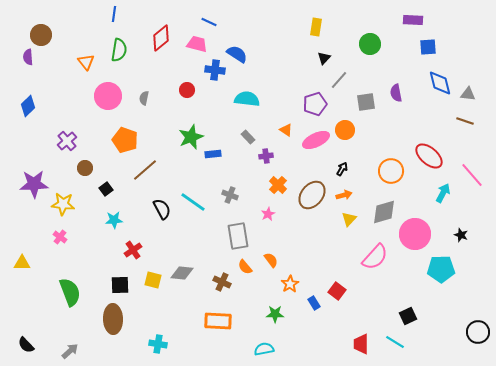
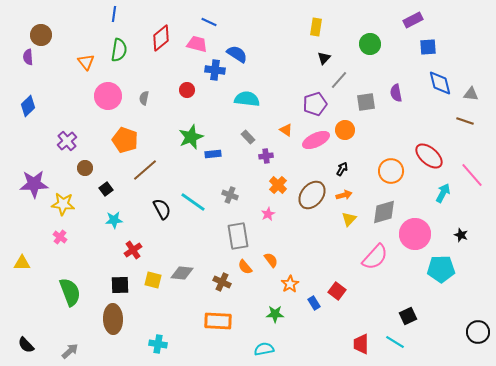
purple rectangle at (413, 20): rotated 30 degrees counterclockwise
gray triangle at (468, 94): moved 3 px right
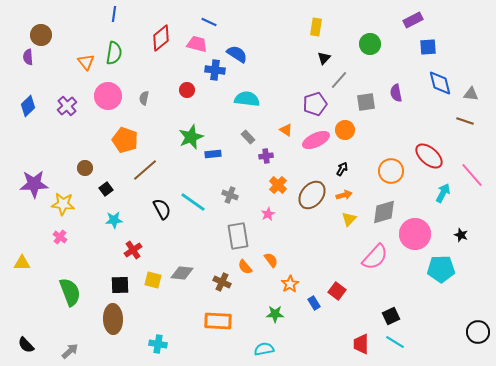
green semicircle at (119, 50): moved 5 px left, 3 px down
purple cross at (67, 141): moved 35 px up
black square at (408, 316): moved 17 px left
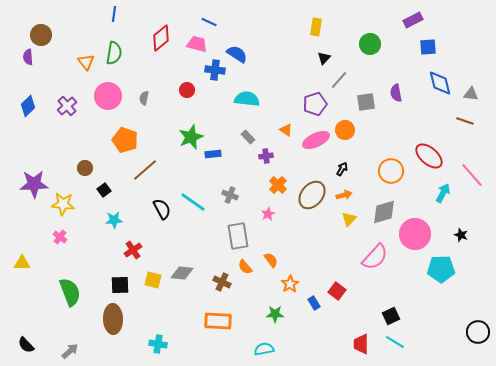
black square at (106, 189): moved 2 px left, 1 px down
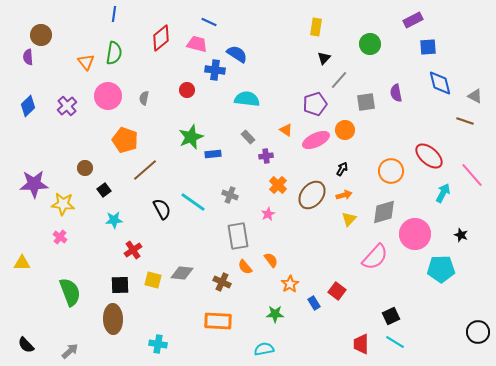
gray triangle at (471, 94): moved 4 px right, 2 px down; rotated 21 degrees clockwise
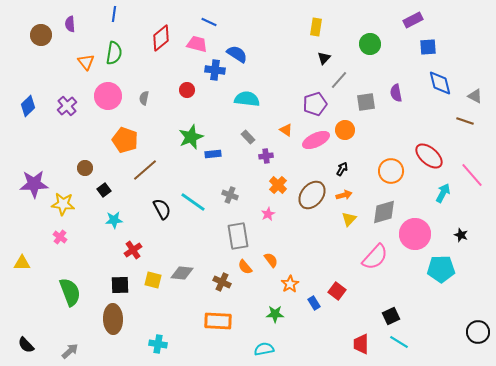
purple semicircle at (28, 57): moved 42 px right, 33 px up
cyan line at (395, 342): moved 4 px right
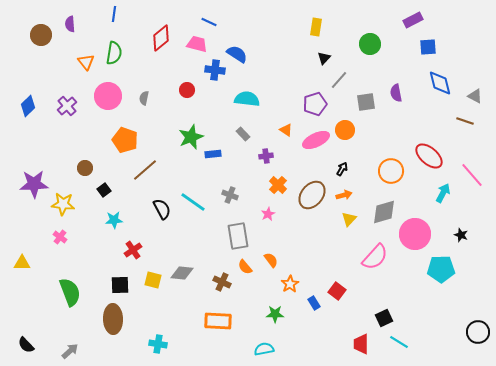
gray rectangle at (248, 137): moved 5 px left, 3 px up
black square at (391, 316): moved 7 px left, 2 px down
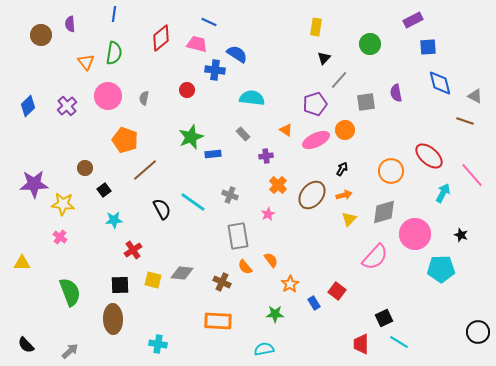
cyan semicircle at (247, 99): moved 5 px right, 1 px up
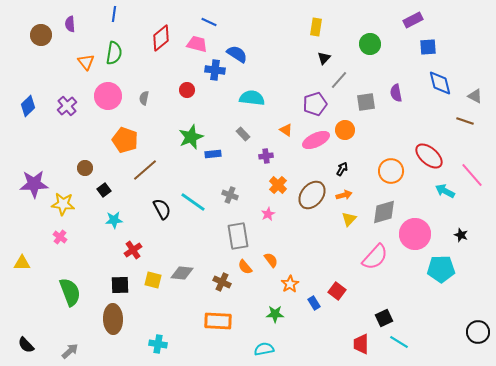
cyan arrow at (443, 193): moved 2 px right, 2 px up; rotated 90 degrees counterclockwise
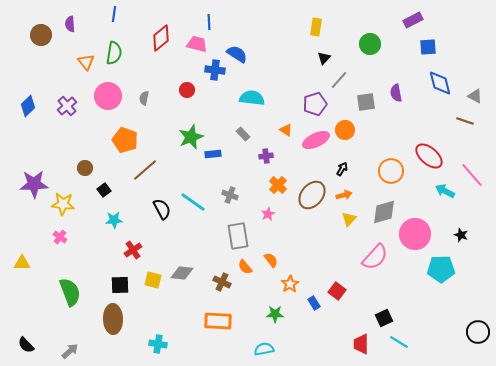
blue line at (209, 22): rotated 63 degrees clockwise
